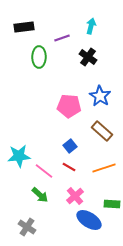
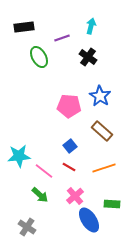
green ellipse: rotated 30 degrees counterclockwise
blue ellipse: rotated 25 degrees clockwise
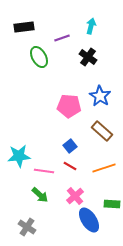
red line: moved 1 px right, 1 px up
pink line: rotated 30 degrees counterclockwise
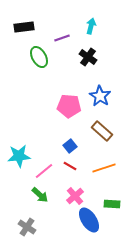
pink line: rotated 48 degrees counterclockwise
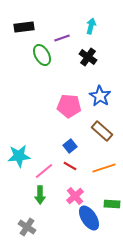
green ellipse: moved 3 px right, 2 px up
green arrow: rotated 48 degrees clockwise
blue ellipse: moved 2 px up
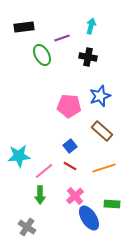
black cross: rotated 24 degrees counterclockwise
blue star: rotated 20 degrees clockwise
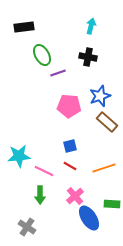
purple line: moved 4 px left, 35 px down
brown rectangle: moved 5 px right, 9 px up
blue square: rotated 24 degrees clockwise
pink line: rotated 66 degrees clockwise
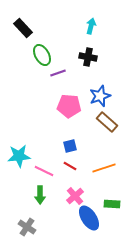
black rectangle: moved 1 px left, 1 px down; rotated 54 degrees clockwise
